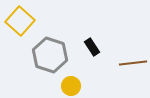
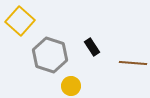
brown line: rotated 12 degrees clockwise
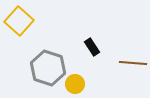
yellow square: moved 1 px left
gray hexagon: moved 2 px left, 13 px down
yellow circle: moved 4 px right, 2 px up
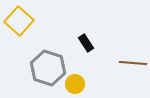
black rectangle: moved 6 px left, 4 px up
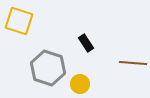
yellow square: rotated 24 degrees counterclockwise
yellow circle: moved 5 px right
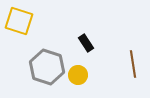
brown line: moved 1 px down; rotated 76 degrees clockwise
gray hexagon: moved 1 px left, 1 px up
yellow circle: moved 2 px left, 9 px up
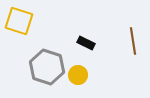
black rectangle: rotated 30 degrees counterclockwise
brown line: moved 23 px up
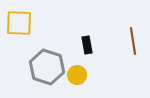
yellow square: moved 2 px down; rotated 16 degrees counterclockwise
black rectangle: moved 1 px right, 2 px down; rotated 54 degrees clockwise
yellow circle: moved 1 px left
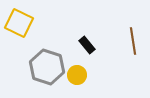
yellow square: rotated 24 degrees clockwise
black rectangle: rotated 30 degrees counterclockwise
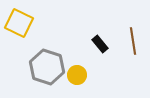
black rectangle: moved 13 px right, 1 px up
